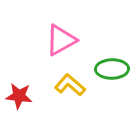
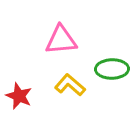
pink triangle: rotated 24 degrees clockwise
red star: rotated 16 degrees clockwise
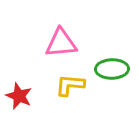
pink triangle: moved 3 px down
yellow L-shape: rotated 36 degrees counterclockwise
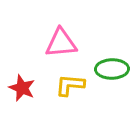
red star: moved 3 px right, 8 px up
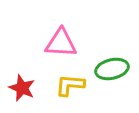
pink triangle: rotated 8 degrees clockwise
green ellipse: rotated 12 degrees counterclockwise
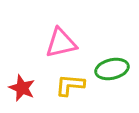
pink triangle: rotated 16 degrees counterclockwise
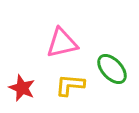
pink triangle: moved 1 px right
green ellipse: rotated 60 degrees clockwise
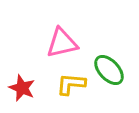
green ellipse: moved 3 px left, 1 px down
yellow L-shape: moved 1 px right, 1 px up
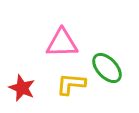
pink triangle: rotated 12 degrees clockwise
green ellipse: moved 2 px left, 2 px up
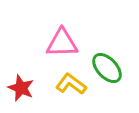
yellow L-shape: rotated 32 degrees clockwise
red star: moved 1 px left
